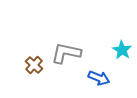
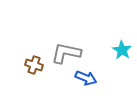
brown cross: rotated 24 degrees counterclockwise
blue arrow: moved 13 px left
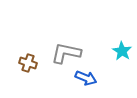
cyan star: moved 1 px down
brown cross: moved 6 px left, 2 px up
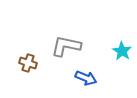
gray L-shape: moved 7 px up
